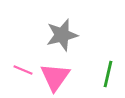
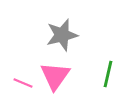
pink line: moved 13 px down
pink triangle: moved 1 px up
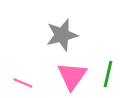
pink triangle: moved 17 px right
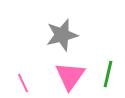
pink triangle: moved 2 px left
pink line: rotated 42 degrees clockwise
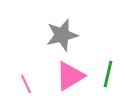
pink triangle: rotated 24 degrees clockwise
pink line: moved 3 px right, 1 px down
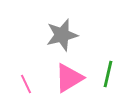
pink triangle: moved 1 px left, 2 px down
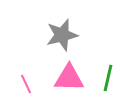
green line: moved 4 px down
pink triangle: rotated 32 degrees clockwise
